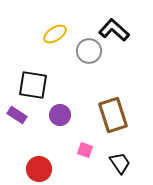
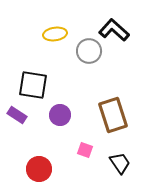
yellow ellipse: rotated 25 degrees clockwise
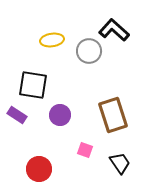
yellow ellipse: moved 3 px left, 6 px down
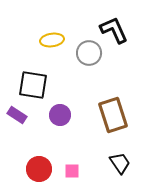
black L-shape: rotated 24 degrees clockwise
gray circle: moved 2 px down
pink square: moved 13 px left, 21 px down; rotated 21 degrees counterclockwise
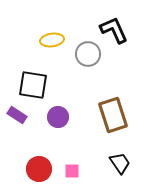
gray circle: moved 1 px left, 1 px down
purple circle: moved 2 px left, 2 px down
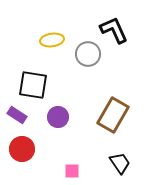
brown rectangle: rotated 48 degrees clockwise
red circle: moved 17 px left, 20 px up
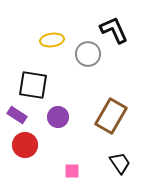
brown rectangle: moved 2 px left, 1 px down
red circle: moved 3 px right, 4 px up
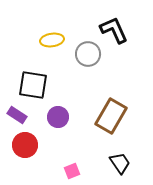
pink square: rotated 21 degrees counterclockwise
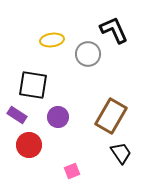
red circle: moved 4 px right
black trapezoid: moved 1 px right, 10 px up
